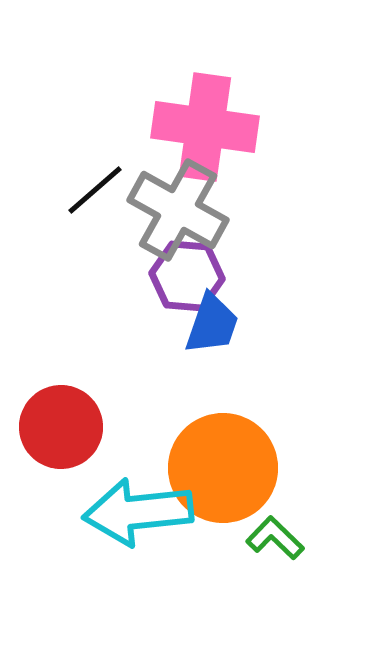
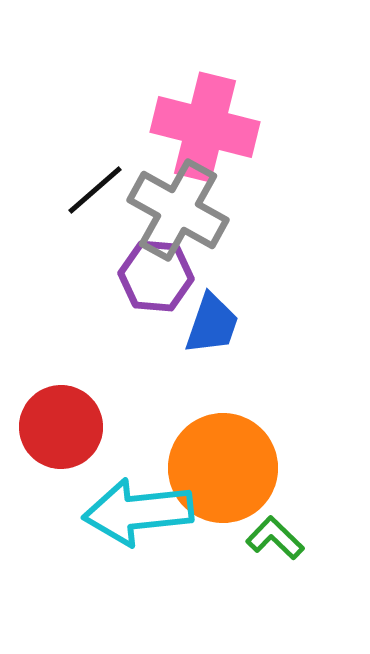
pink cross: rotated 6 degrees clockwise
purple hexagon: moved 31 px left
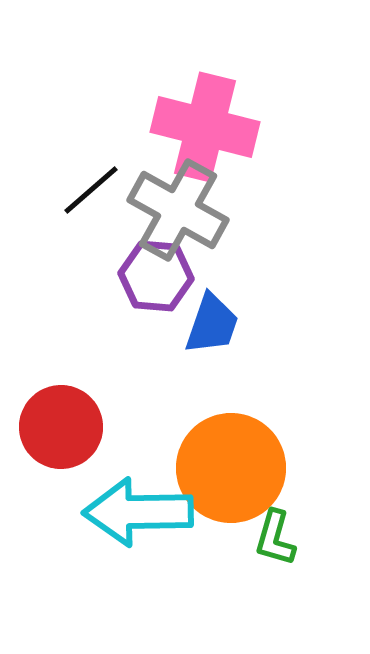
black line: moved 4 px left
orange circle: moved 8 px right
cyan arrow: rotated 5 degrees clockwise
green L-shape: rotated 118 degrees counterclockwise
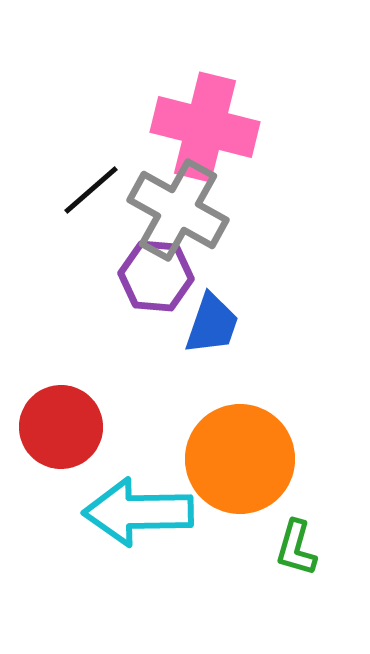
orange circle: moved 9 px right, 9 px up
green L-shape: moved 21 px right, 10 px down
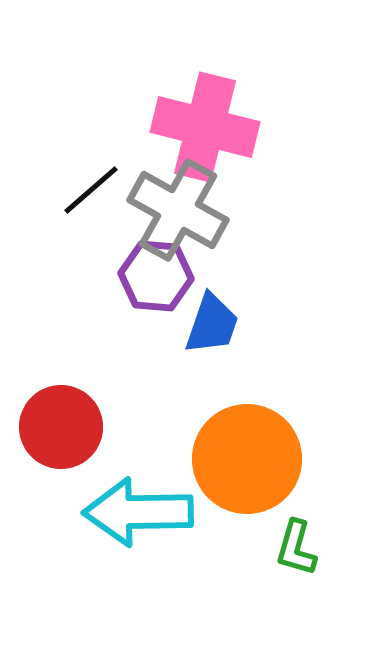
orange circle: moved 7 px right
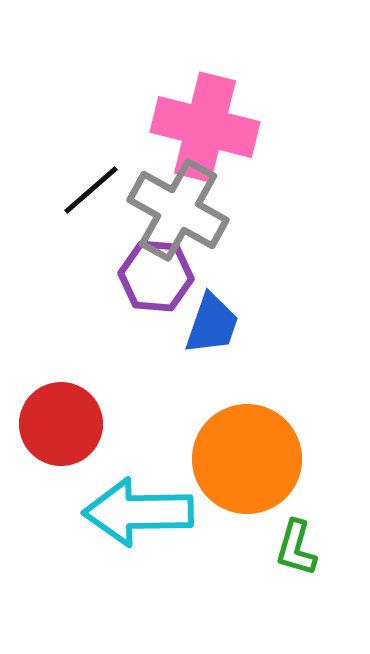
red circle: moved 3 px up
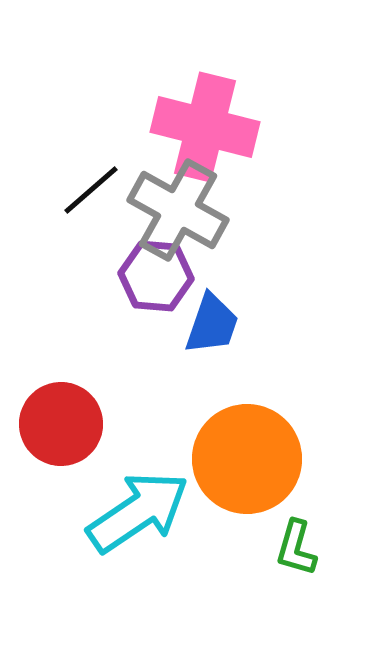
cyan arrow: rotated 147 degrees clockwise
